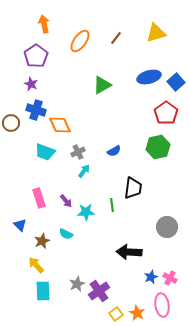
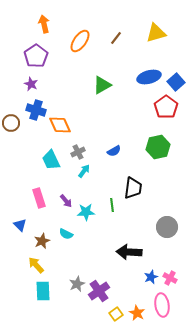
red pentagon: moved 6 px up
cyan trapezoid: moved 6 px right, 8 px down; rotated 45 degrees clockwise
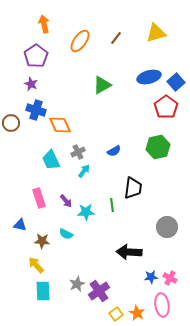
blue triangle: rotated 32 degrees counterclockwise
brown star: rotated 28 degrees clockwise
blue star: rotated 16 degrees clockwise
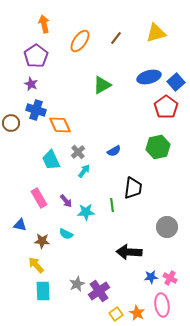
gray cross: rotated 16 degrees counterclockwise
pink rectangle: rotated 12 degrees counterclockwise
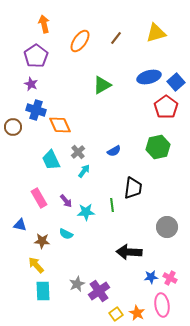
brown circle: moved 2 px right, 4 px down
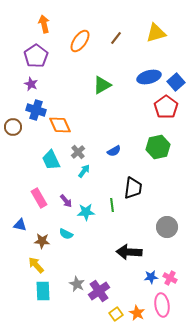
gray star: rotated 21 degrees counterclockwise
